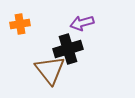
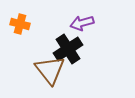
orange cross: rotated 24 degrees clockwise
black cross: rotated 16 degrees counterclockwise
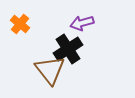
orange cross: rotated 24 degrees clockwise
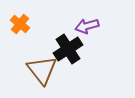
purple arrow: moved 5 px right, 3 px down
brown triangle: moved 8 px left
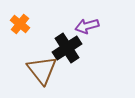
black cross: moved 1 px left, 1 px up
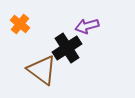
brown triangle: rotated 16 degrees counterclockwise
